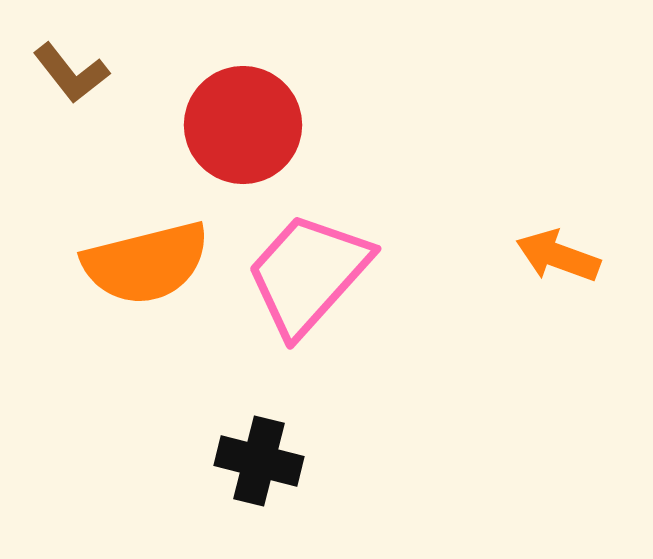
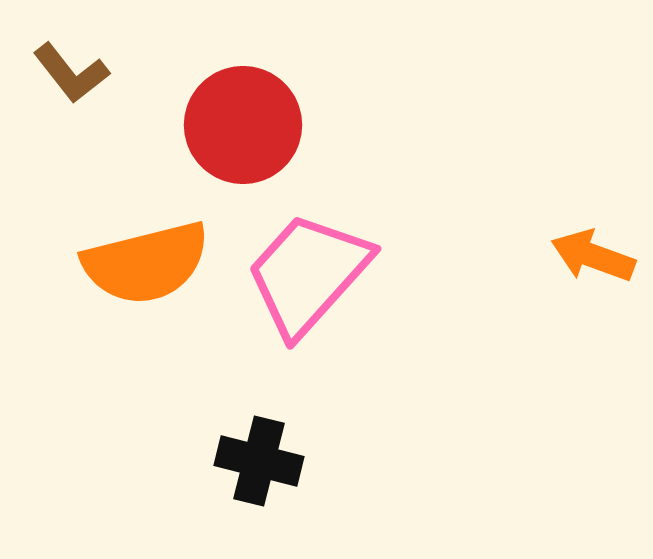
orange arrow: moved 35 px right
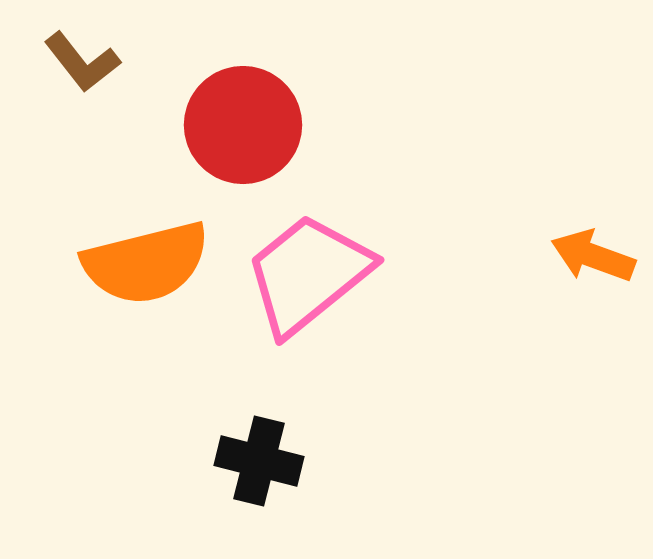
brown L-shape: moved 11 px right, 11 px up
pink trapezoid: rotated 9 degrees clockwise
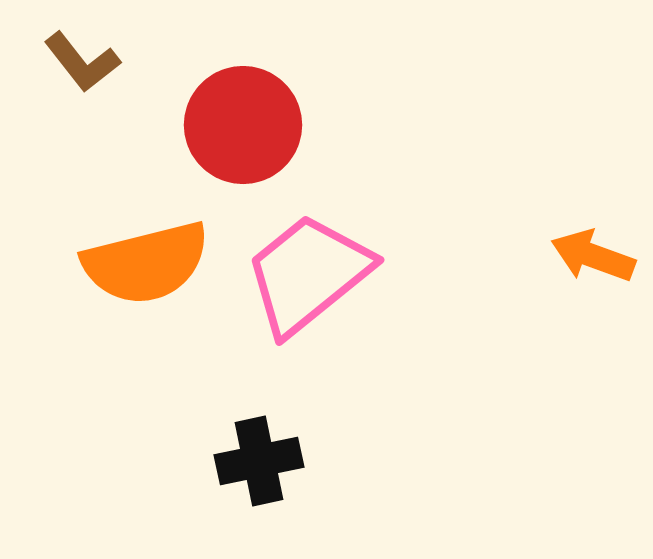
black cross: rotated 26 degrees counterclockwise
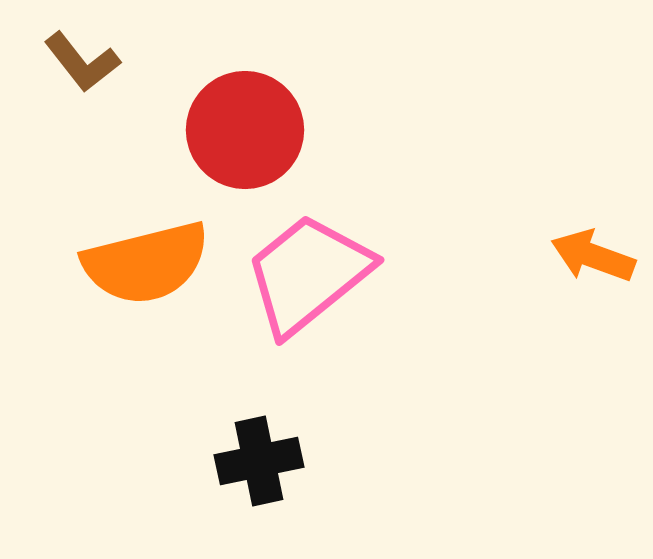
red circle: moved 2 px right, 5 px down
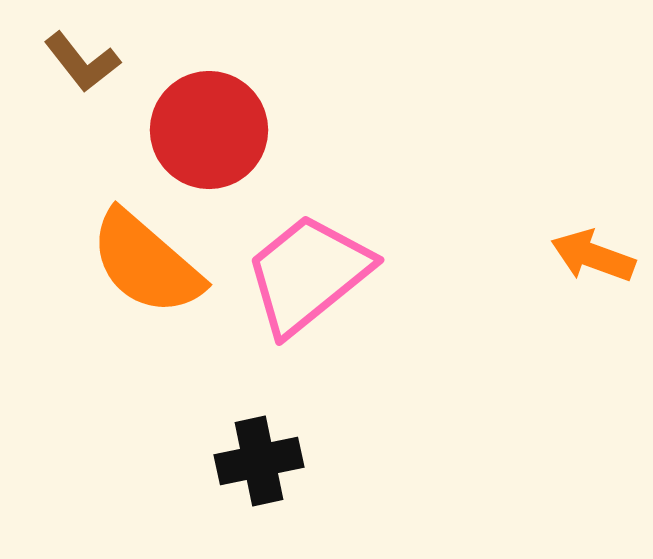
red circle: moved 36 px left
orange semicircle: rotated 55 degrees clockwise
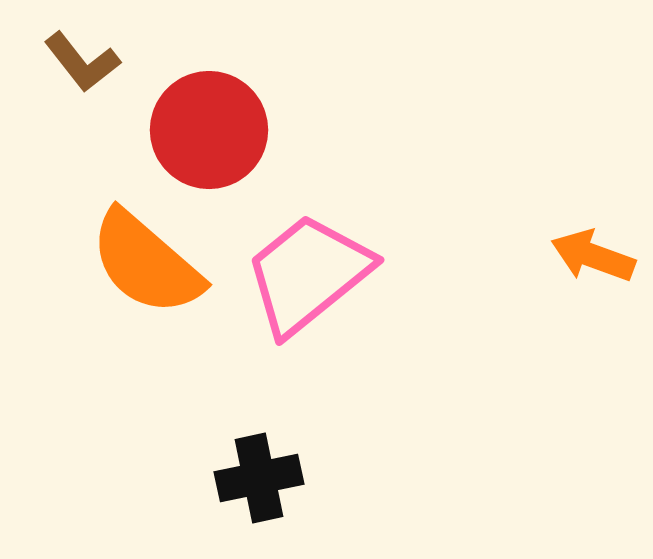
black cross: moved 17 px down
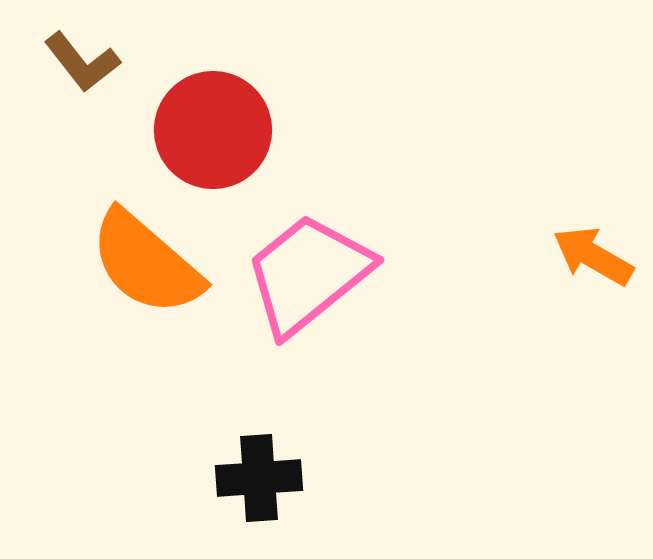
red circle: moved 4 px right
orange arrow: rotated 10 degrees clockwise
black cross: rotated 8 degrees clockwise
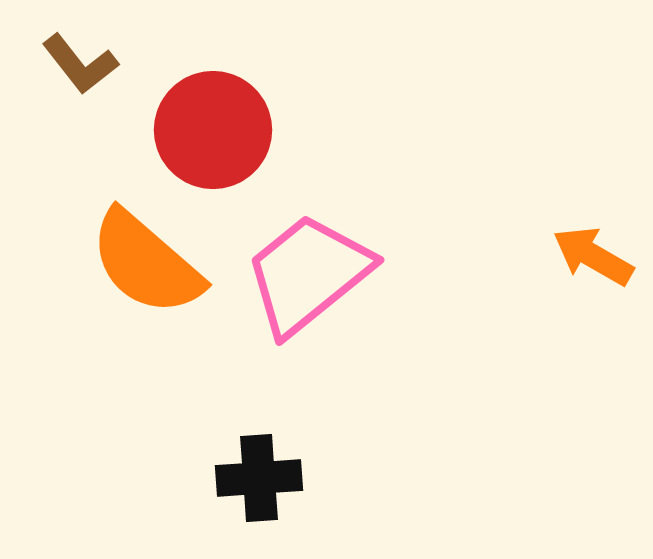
brown L-shape: moved 2 px left, 2 px down
